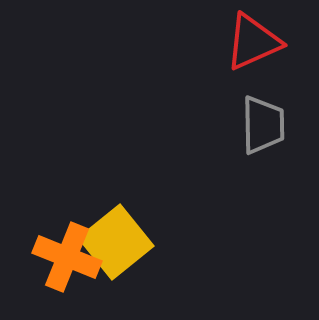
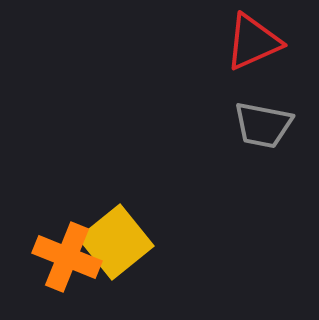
gray trapezoid: rotated 102 degrees clockwise
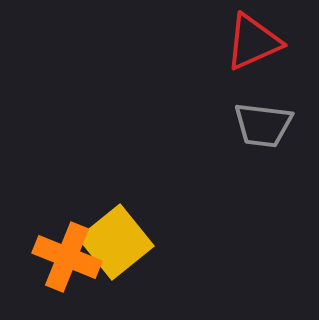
gray trapezoid: rotated 4 degrees counterclockwise
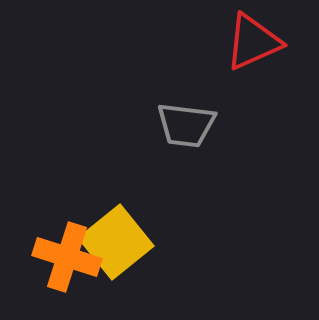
gray trapezoid: moved 77 px left
orange cross: rotated 4 degrees counterclockwise
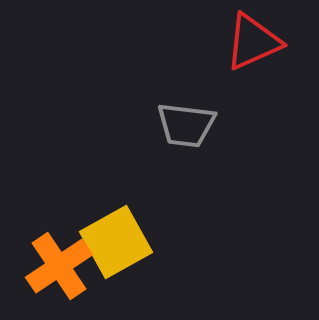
yellow square: rotated 10 degrees clockwise
orange cross: moved 8 px left, 9 px down; rotated 38 degrees clockwise
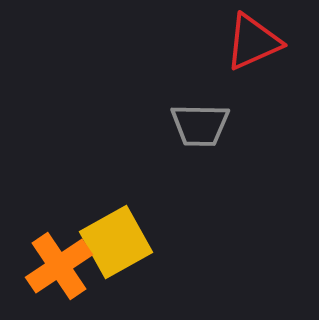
gray trapezoid: moved 14 px right; rotated 6 degrees counterclockwise
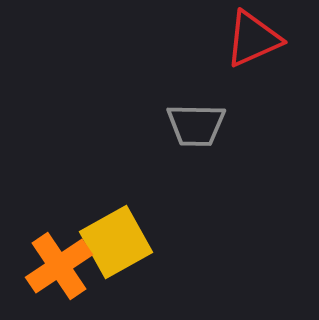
red triangle: moved 3 px up
gray trapezoid: moved 4 px left
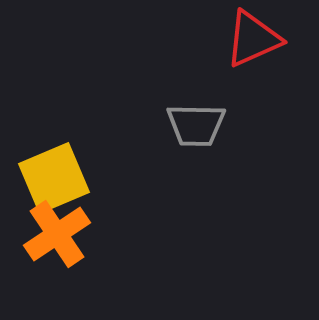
yellow square: moved 62 px left, 64 px up; rotated 6 degrees clockwise
orange cross: moved 2 px left, 32 px up
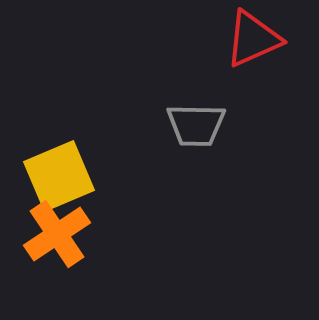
yellow square: moved 5 px right, 2 px up
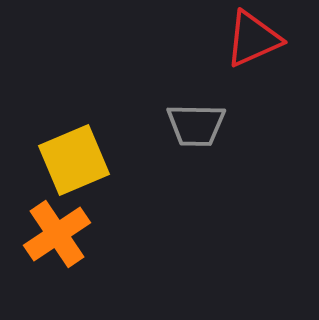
yellow square: moved 15 px right, 16 px up
